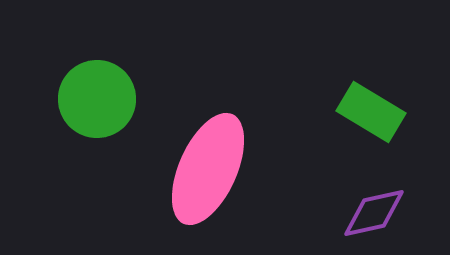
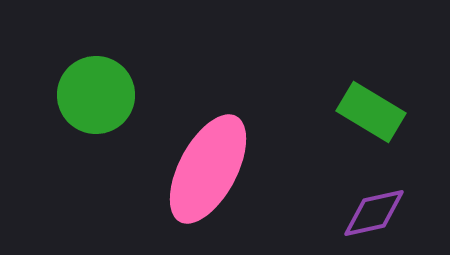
green circle: moved 1 px left, 4 px up
pink ellipse: rotated 4 degrees clockwise
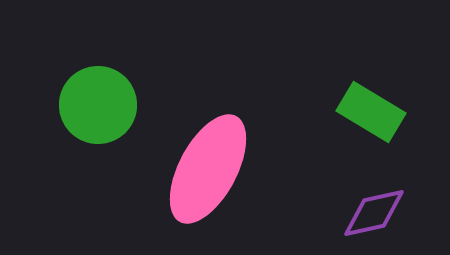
green circle: moved 2 px right, 10 px down
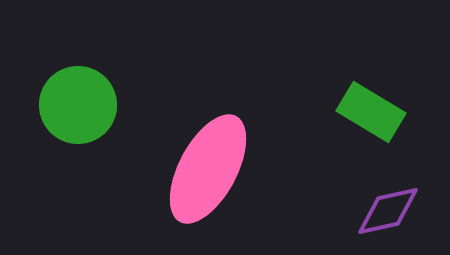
green circle: moved 20 px left
purple diamond: moved 14 px right, 2 px up
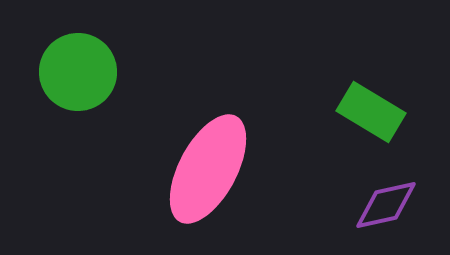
green circle: moved 33 px up
purple diamond: moved 2 px left, 6 px up
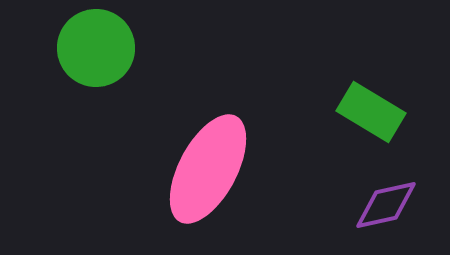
green circle: moved 18 px right, 24 px up
